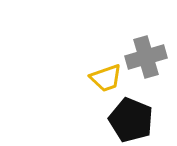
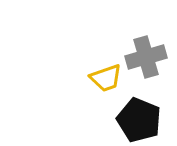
black pentagon: moved 8 px right
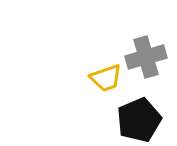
black pentagon: rotated 27 degrees clockwise
